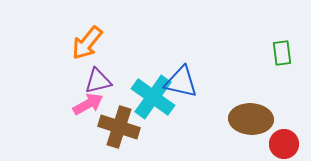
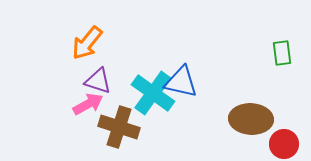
purple triangle: rotated 32 degrees clockwise
cyan cross: moved 4 px up
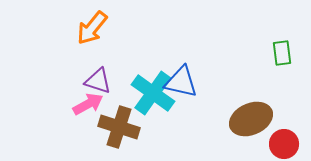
orange arrow: moved 5 px right, 15 px up
brown ellipse: rotated 27 degrees counterclockwise
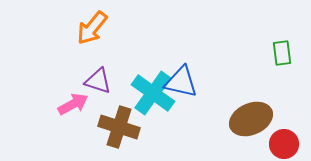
pink arrow: moved 15 px left
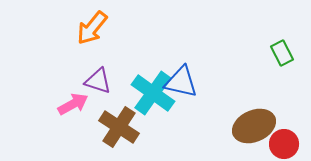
green rectangle: rotated 20 degrees counterclockwise
brown ellipse: moved 3 px right, 7 px down
brown cross: rotated 15 degrees clockwise
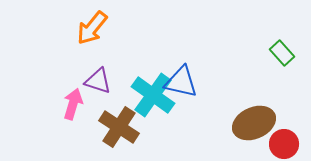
green rectangle: rotated 15 degrees counterclockwise
cyan cross: moved 2 px down
pink arrow: rotated 44 degrees counterclockwise
brown ellipse: moved 3 px up
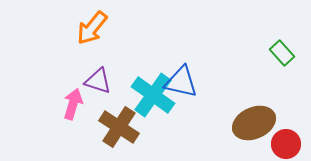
red circle: moved 2 px right
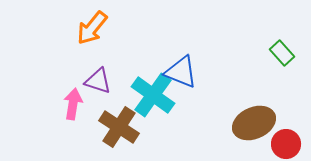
blue triangle: moved 10 px up; rotated 9 degrees clockwise
pink arrow: rotated 8 degrees counterclockwise
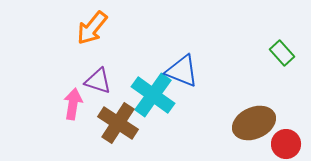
blue triangle: moved 1 px right, 1 px up
brown cross: moved 1 px left, 4 px up
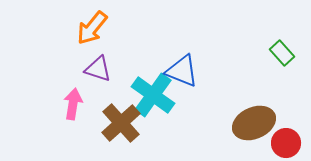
purple triangle: moved 12 px up
brown cross: moved 3 px right; rotated 15 degrees clockwise
red circle: moved 1 px up
